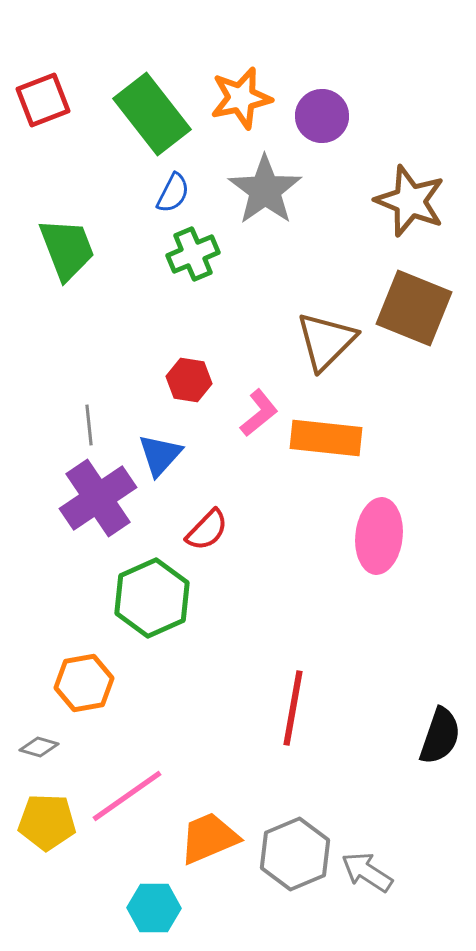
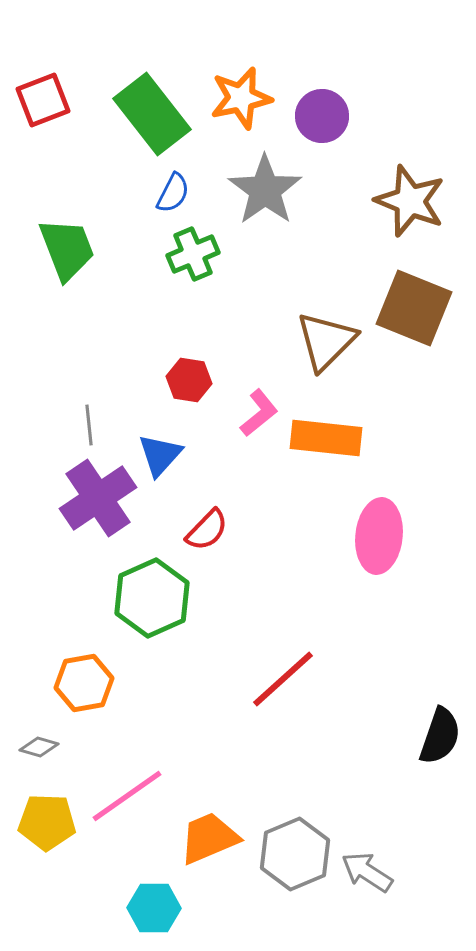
red line: moved 10 px left, 29 px up; rotated 38 degrees clockwise
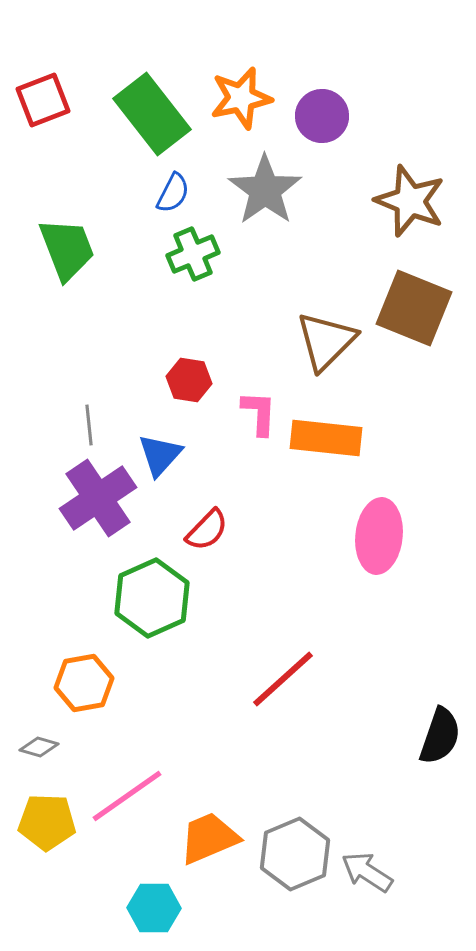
pink L-shape: rotated 48 degrees counterclockwise
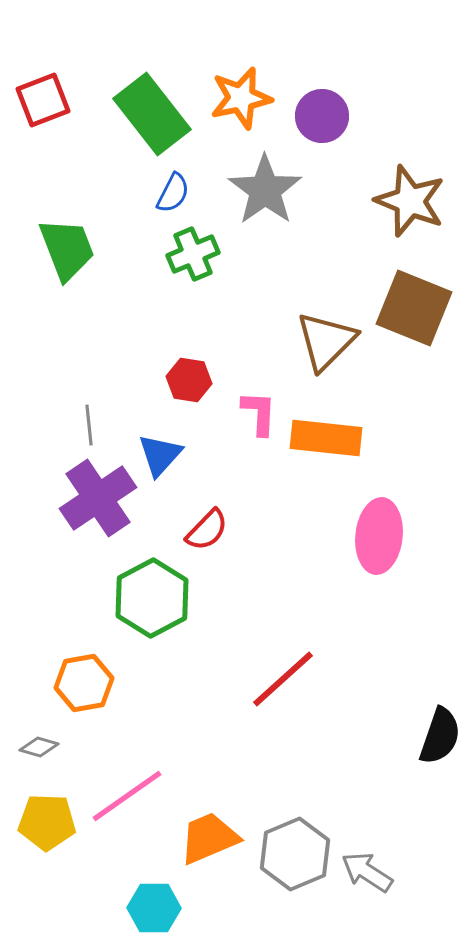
green hexagon: rotated 4 degrees counterclockwise
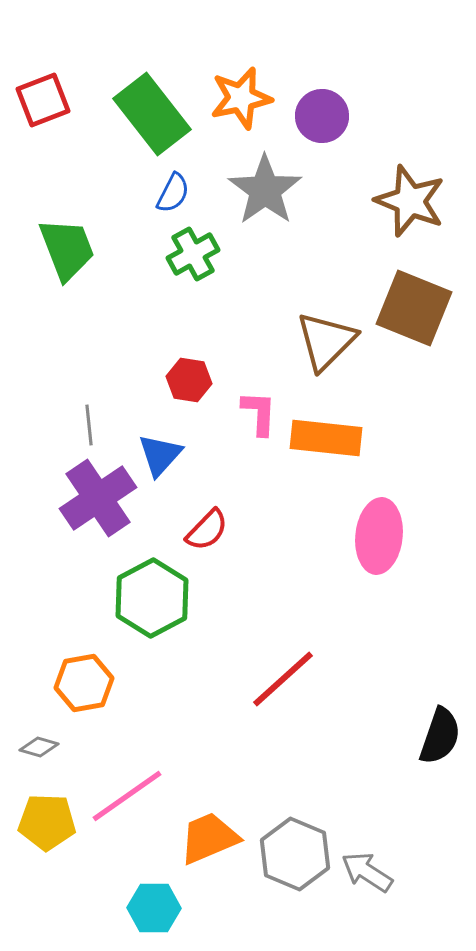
green cross: rotated 6 degrees counterclockwise
gray hexagon: rotated 14 degrees counterclockwise
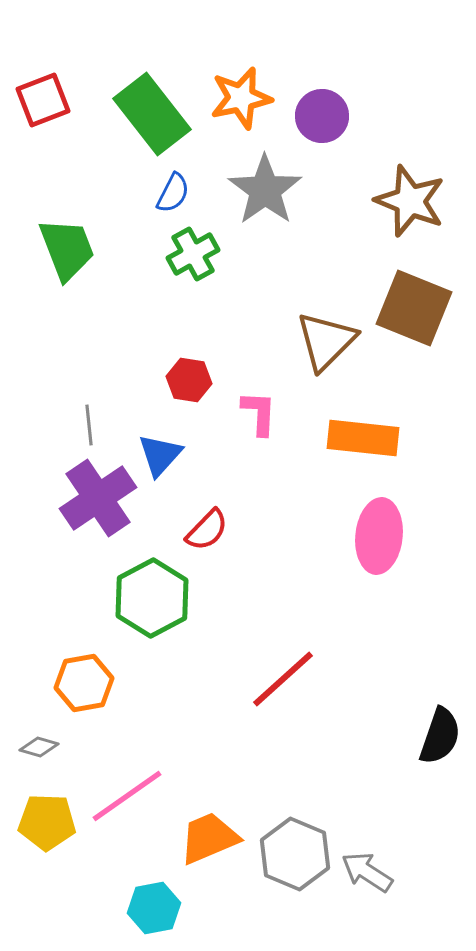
orange rectangle: moved 37 px right
cyan hexagon: rotated 12 degrees counterclockwise
